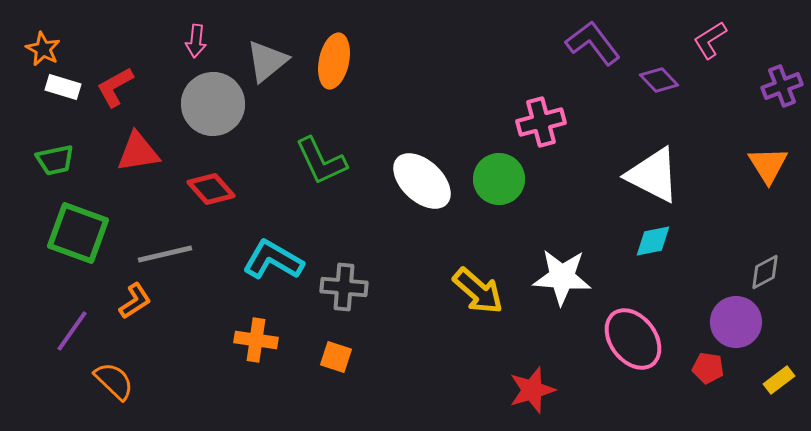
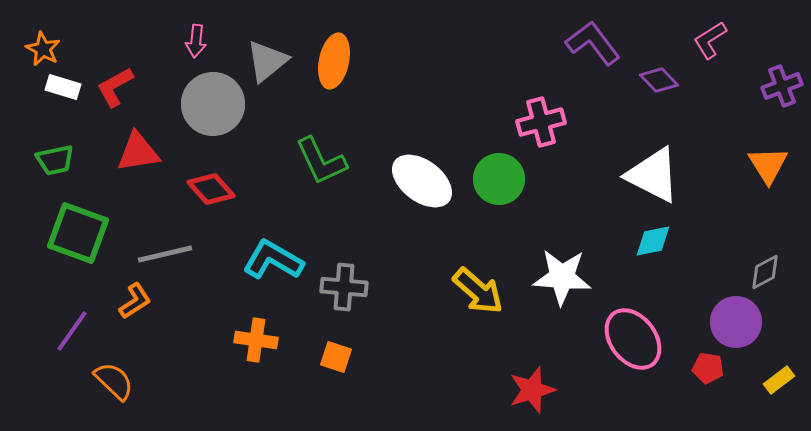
white ellipse: rotated 6 degrees counterclockwise
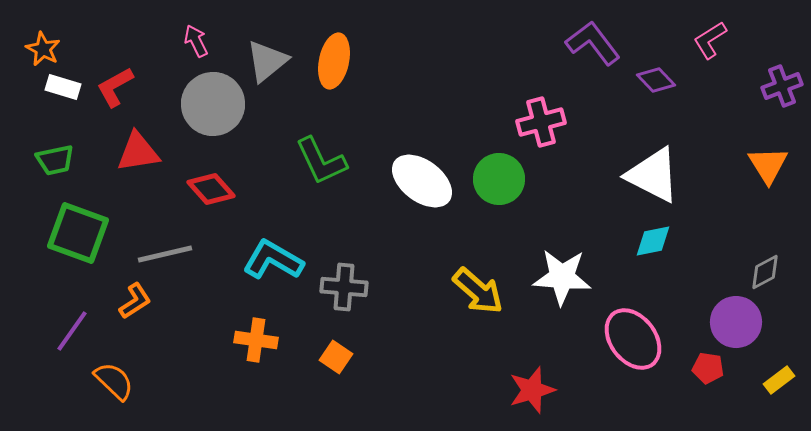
pink arrow: rotated 148 degrees clockwise
purple diamond: moved 3 px left
orange square: rotated 16 degrees clockwise
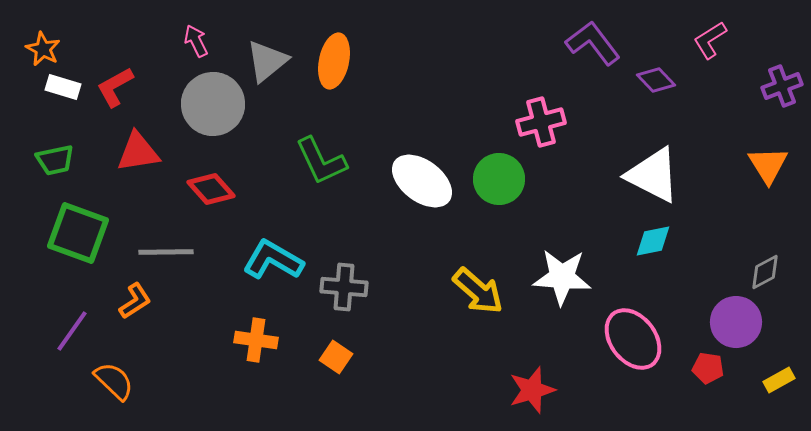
gray line: moved 1 px right, 2 px up; rotated 12 degrees clockwise
yellow rectangle: rotated 8 degrees clockwise
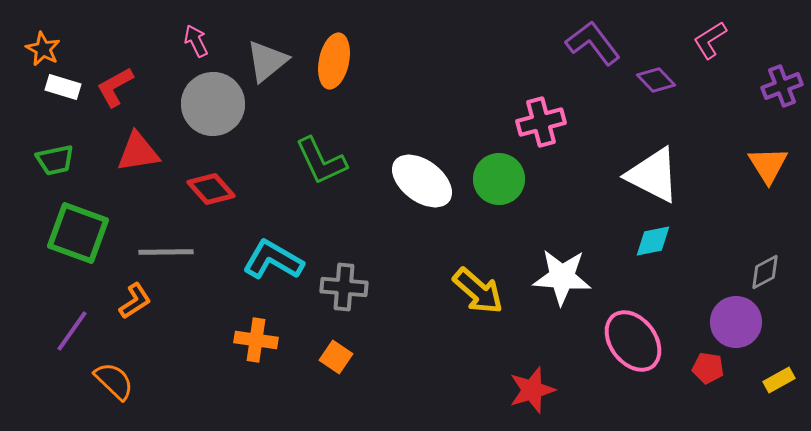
pink ellipse: moved 2 px down
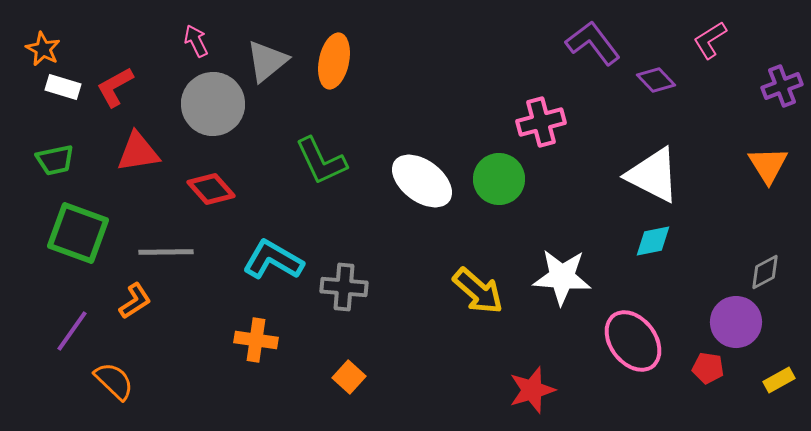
orange square: moved 13 px right, 20 px down; rotated 8 degrees clockwise
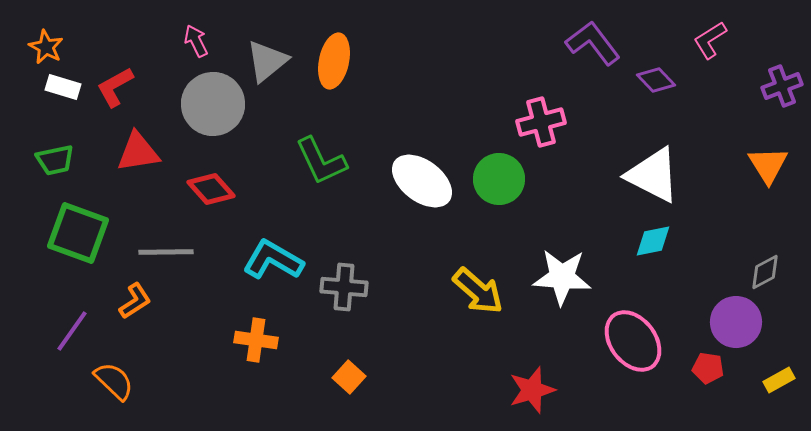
orange star: moved 3 px right, 2 px up
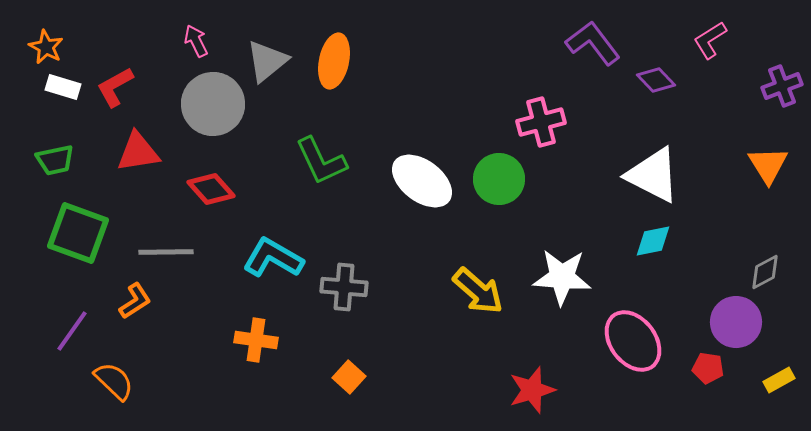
cyan L-shape: moved 2 px up
